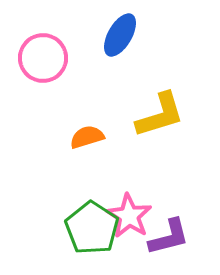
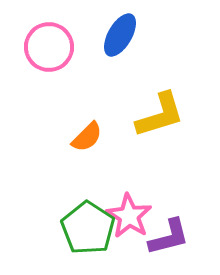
pink circle: moved 6 px right, 11 px up
orange semicircle: rotated 152 degrees clockwise
green pentagon: moved 4 px left
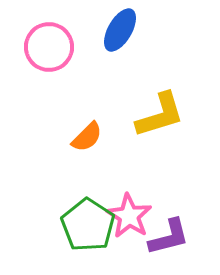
blue ellipse: moved 5 px up
green pentagon: moved 3 px up
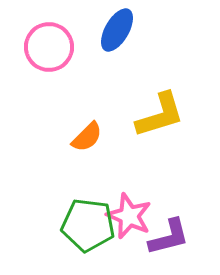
blue ellipse: moved 3 px left
pink star: rotated 9 degrees counterclockwise
green pentagon: rotated 26 degrees counterclockwise
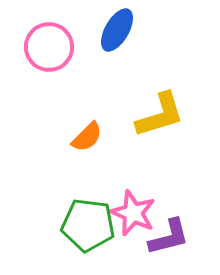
pink star: moved 4 px right, 3 px up
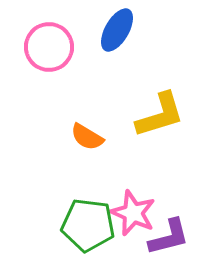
orange semicircle: rotated 76 degrees clockwise
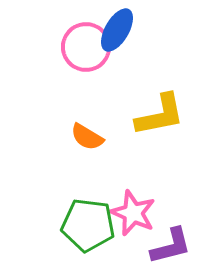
pink circle: moved 37 px right
yellow L-shape: rotated 6 degrees clockwise
purple L-shape: moved 2 px right, 9 px down
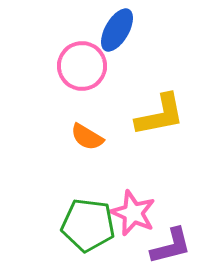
pink circle: moved 4 px left, 19 px down
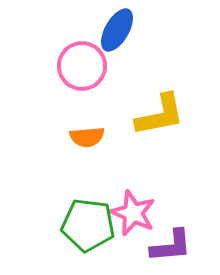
orange semicircle: rotated 36 degrees counterclockwise
purple L-shape: rotated 9 degrees clockwise
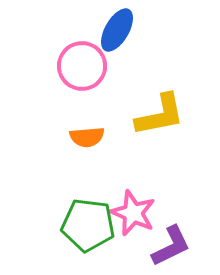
purple L-shape: rotated 21 degrees counterclockwise
